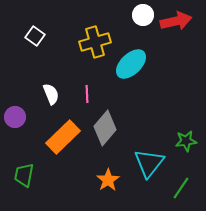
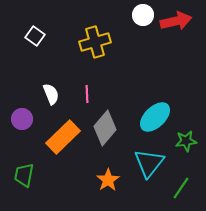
cyan ellipse: moved 24 px right, 53 px down
purple circle: moved 7 px right, 2 px down
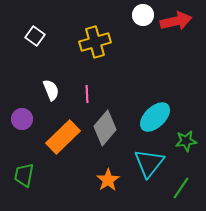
white semicircle: moved 4 px up
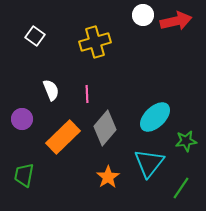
orange star: moved 3 px up
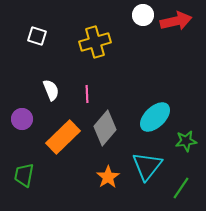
white square: moved 2 px right; rotated 18 degrees counterclockwise
cyan triangle: moved 2 px left, 3 px down
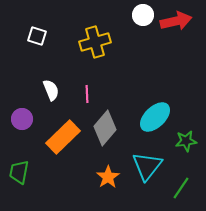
green trapezoid: moved 5 px left, 3 px up
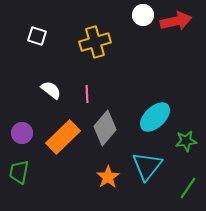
white semicircle: rotated 30 degrees counterclockwise
purple circle: moved 14 px down
green line: moved 7 px right
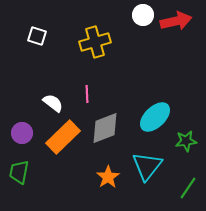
white semicircle: moved 2 px right, 13 px down
gray diamond: rotated 28 degrees clockwise
